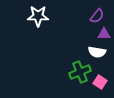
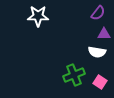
purple semicircle: moved 1 px right, 3 px up
green cross: moved 6 px left, 3 px down
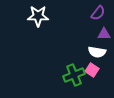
pink square: moved 8 px left, 12 px up
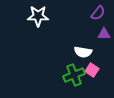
white semicircle: moved 14 px left
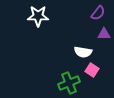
green cross: moved 5 px left, 8 px down
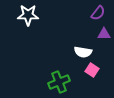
white star: moved 10 px left, 1 px up
green cross: moved 10 px left, 1 px up
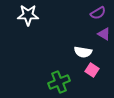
purple semicircle: rotated 21 degrees clockwise
purple triangle: rotated 32 degrees clockwise
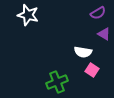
white star: rotated 15 degrees clockwise
green cross: moved 2 px left
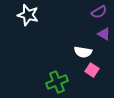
purple semicircle: moved 1 px right, 1 px up
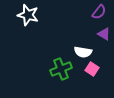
purple semicircle: rotated 21 degrees counterclockwise
pink square: moved 1 px up
green cross: moved 4 px right, 13 px up
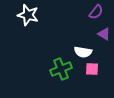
purple semicircle: moved 3 px left
pink square: rotated 32 degrees counterclockwise
